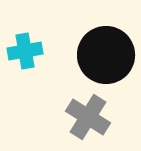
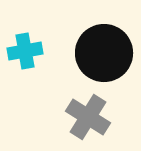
black circle: moved 2 px left, 2 px up
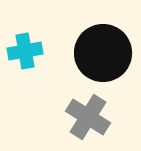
black circle: moved 1 px left
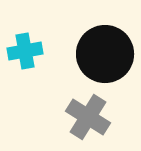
black circle: moved 2 px right, 1 px down
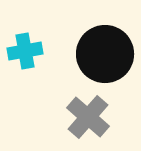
gray cross: rotated 9 degrees clockwise
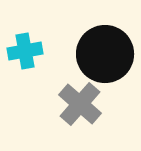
gray cross: moved 8 px left, 13 px up
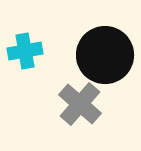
black circle: moved 1 px down
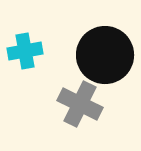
gray cross: rotated 15 degrees counterclockwise
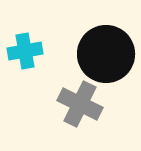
black circle: moved 1 px right, 1 px up
